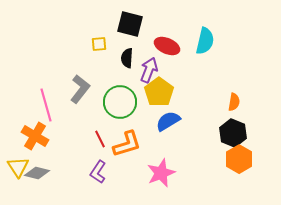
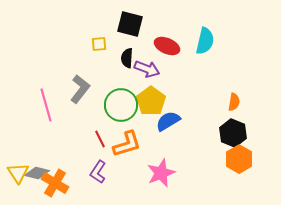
purple arrow: moved 2 px left, 1 px up; rotated 90 degrees clockwise
yellow pentagon: moved 8 px left, 9 px down
green circle: moved 1 px right, 3 px down
orange cross: moved 20 px right, 47 px down
yellow triangle: moved 6 px down
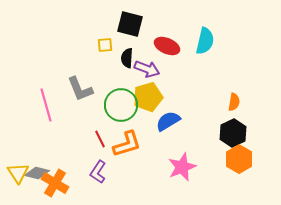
yellow square: moved 6 px right, 1 px down
gray L-shape: rotated 120 degrees clockwise
yellow pentagon: moved 3 px left, 4 px up; rotated 20 degrees clockwise
black hexagon: rotated 12 degrees clockwise
pink star: moved 21 px right, 6 px up
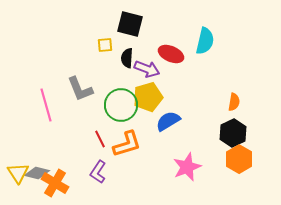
red ellipse: moved 4 px right, 8 px down
pink star: moved 5 px right
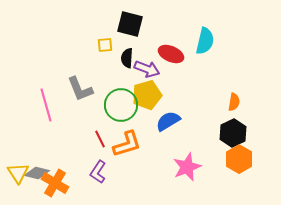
yellow pentagon: moved 1 px left, 2 px up
